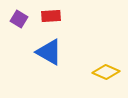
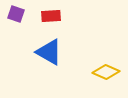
purple square: moved 3 px left, 5 px up; rotated 12 degrees counterclockwise
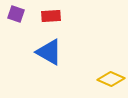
yellow diamond: moved 5 px right, 7 px down
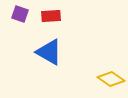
purple square: moved 4 px right
yellow diamond: rotated 12 degrees clockwise
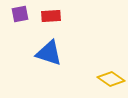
purple square: rotated 30 degrees counterclockwise
blue triangle: moved 1 px down; rotated 12 degrees counterclockwise
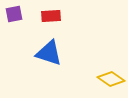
purple square: moved 6 px left
